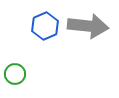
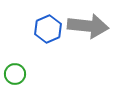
blue hexagon: moved 3 px right, 3 px down
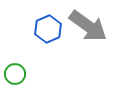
gray arrow: rotated 30 degrees clockwise
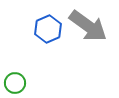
green circle: moved 9 px down
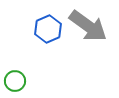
green circle: moved 2 px up
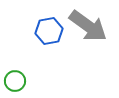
blue hexagon: moved 1 px right, 2 px down; rotated 12 degrees clockwise
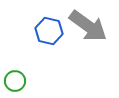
blue hexagon: rotated 24 degrees clockwise
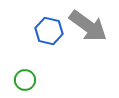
green circle: moved 10 px right, 1 px up
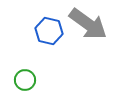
gray arrow: moved 2 px up
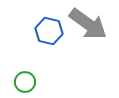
green circle: moved 2 px down
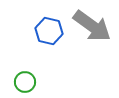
gray arrow: moved 4 px right, 2 px down
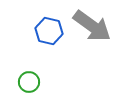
green circle: moved 4 px right
